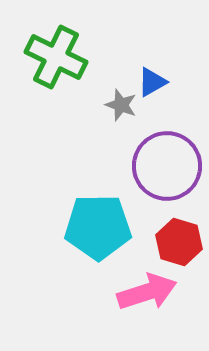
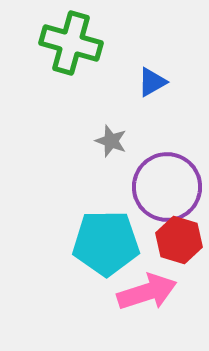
green cross: moved 15 px right, 14 px up; rotated 10 degrees counterclockwise
gray star: moved 10 px left, 36 px down
purple circle: moved 21 px down
cyan pentagon: moved 8 px right, 16 px down
red hexagon: moved 2 px up
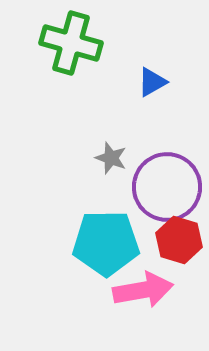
gray star: moved 17 px down
pink arrow: moved 4 px left, 2 px up; rotated 8 degrees clockwise
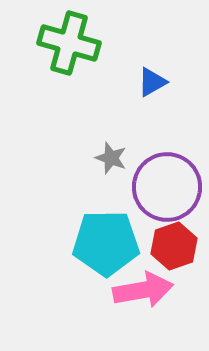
green cross: moved 2 px left
red hexagon: moved 5 px left, 6 px down; rotated 24 degrees clockwise
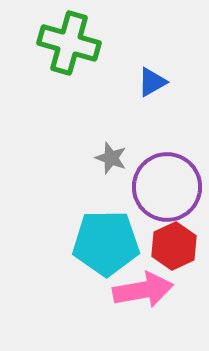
red hexagon: rotated 6 degrees counterclockwise
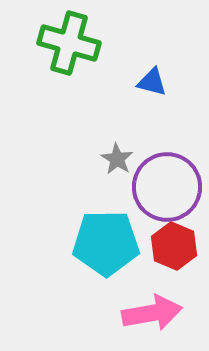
blue triangle: rotated 44 degrees clockwise
gray star: moved 6 px right, 1 px down; rotated 12 degrees clockwise
red hexagon: rotated 12 degrees counterclockwise
pink arrow: moved 9 px right, 23 px down
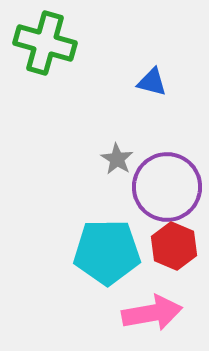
green cross: moved 24 px left
cyan pentagon: moved 1 px right, 9 px down
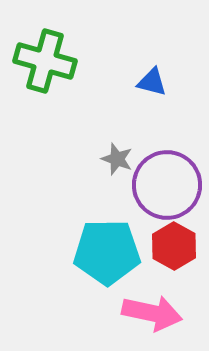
green cross: moved 18 px down
gray star: rotated 12 degrees counterclockwise
purple circle: moved 2 px up
red hexagon: rotated 6 degrees clockwise
pink arrow: rotated 22 degrees clockwise
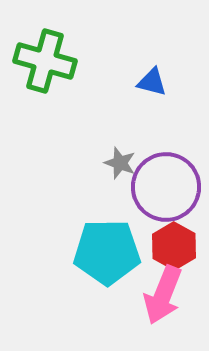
gray star: moved 3 px right, 4 px down
purple circle: moved 1 px left, 2 px down
pink arrow: moved 11 px right, 18 px up; rotated 100 degrees clockwise
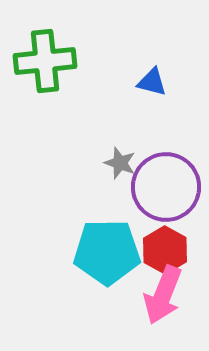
green cross: rotated 22 degrees counterclockwise
red hexagon: moved 9 px left, 4 px down
